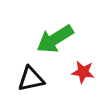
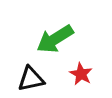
red star: moved 2 px left, 2 px down; rotated 20 degrees clockwise
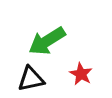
green arrow: moved 8 px left, 2 px down
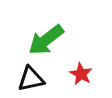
green arrow: moved 1 px left, 1 px up; rotated 6 degrees counterclockwise
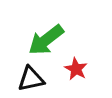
red star: moved 5 px left, 5 px up
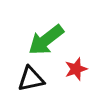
red star: rotated 25 degrees clockwise
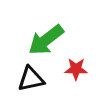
red star: rotated 20 degrees clockwise
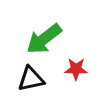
green arrow: moved 2 px left, 1 px up
